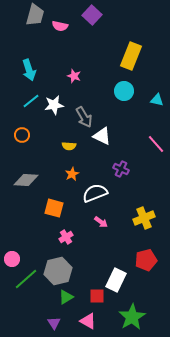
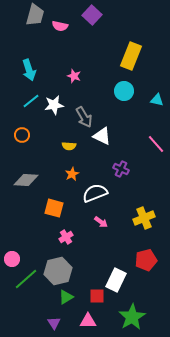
pink triangle: rotated 30 degrees counterclockwise
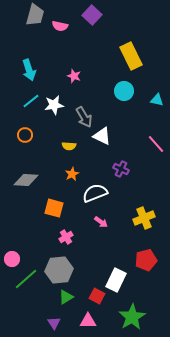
yellow rectangle: rotated 48 degrees counterclockwise
orange circle: moved 3 px right
gray hexagon: moved 1 px right, 1 px up; rotated 8 degrees clockwise
red square: rotated 28 degrees clockwise
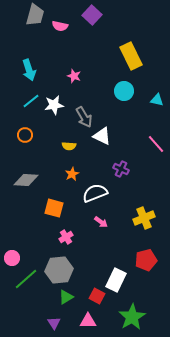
pink circle: moved 1 px up
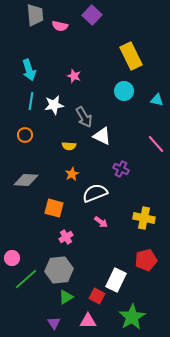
gray trapezoid: rotated 20 degrees counterclockwise
cyan line: rotated 42 degrees counterclockwise
yellow cross: rotated 35 degrees clockwise
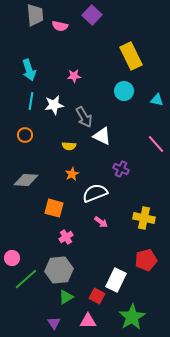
pink star: rotated 24 degrees counterclockwise
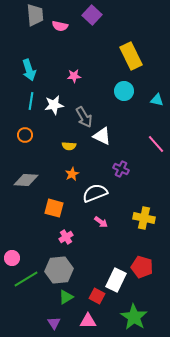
red pentagon: moved 4 px left, 7 px down; rotated 30 degrees clockwise
green line: rotated 10 degrees clockwise
green star: moved 2 px right; rotated 8 degrees counterclockwise
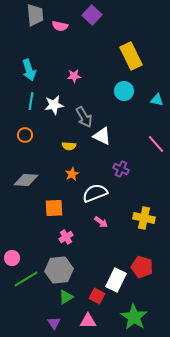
orange square: rotated 18 degrees counterclockwise
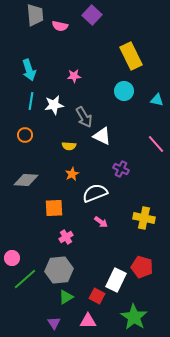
green line: moved 1 px left; rotated 10 degrees counterclockwise
